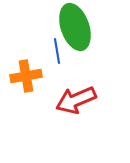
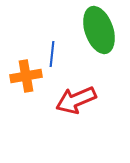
green ellipse: moved 24 px right, 3 px down
blue line: moved 5 px left, 3 px down; rotated 15 degrees clockwise
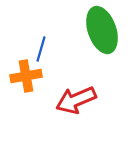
green ellipse: moved 3 px right
blue line: moved 11 px left, 5 px up; rotated 10 degrees clockwise
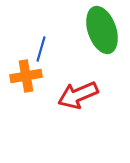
red arrow: moved 2 px right, 5 px up
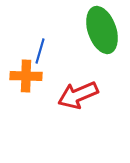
blue line: moved 1 px left, 2 px down
orange cross: rotated 12 degrees clockwise
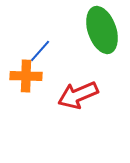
blue line: rotated 25 degrees clockwise
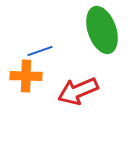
blue line: rotated 30 degrees clockwise
red arrow: moved 4 px up
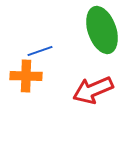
red arrow: moved 15 px right, 1 px up
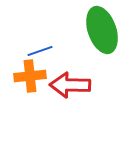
orange cross: moved 4 px right; rotated 8 degrees counterclockwise
red arrow: moved 23 px left, 5 px up; rotated 24 degrees clockwise
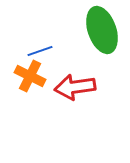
orange cross: rotated 32 degrees clockwise
red arrow: moved 5 px right, 2 px down; rotated 9 degrees counterclockwise
